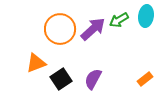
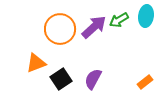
purple arrow: moved 1 px right, 2 px up
orange rectangle: moved 3 px down
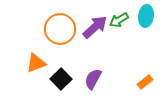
purple arrow: moved 1 px right
black square: rotated 10 degrees counterclockwise
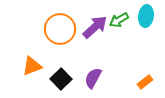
orange triangle: moved 4 px left, 3 px down
purple semicircle: moved 1 px up
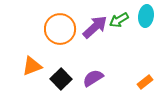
purple semicircle: rotated 30 degrees clockwise
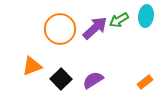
purple arrow: moved 1 px down
purple semicircle: moved 2 px down
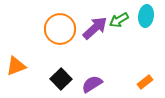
orange triangle: moved 16 px left
purple semicircle: moved 1 px left, 4 px down
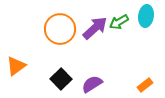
green arrow: moved 2 px down
orange triangle: rotated 15 degrees counterclockwise
orange rectangle: moved 3 px down
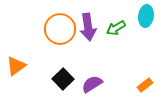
green arrow: moved 3 px left, 6 px down
purple arrow: moved 7 px left, 1 px up; rotated 124 degrees clockwise
black square: moved 2 px right
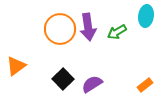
green arrow: moved 1 px right, 4 px down
